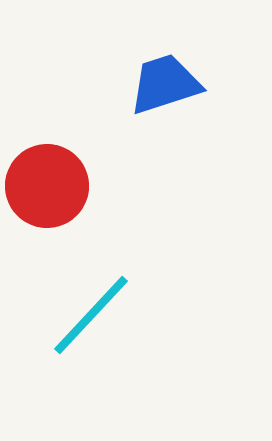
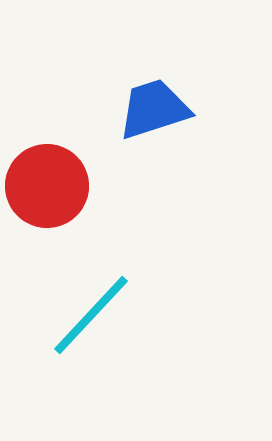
blue trapezoid: moved 11 px left, 25 px down
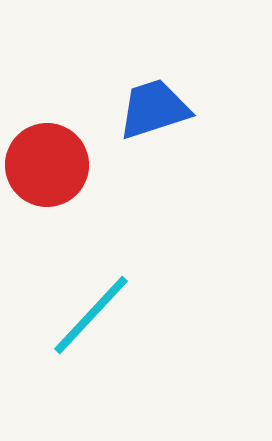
red circle: moved 21 px up
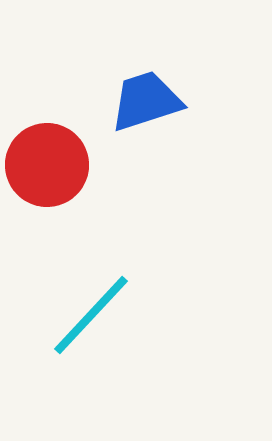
blue trapezoid: moved 8 px left, 8 px up
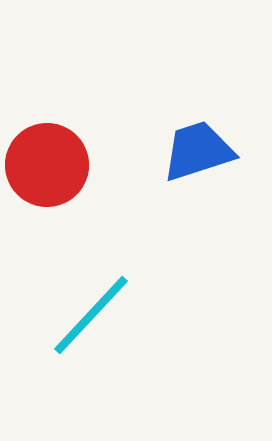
blue trapezoid: moved 52 px right, 50 px down
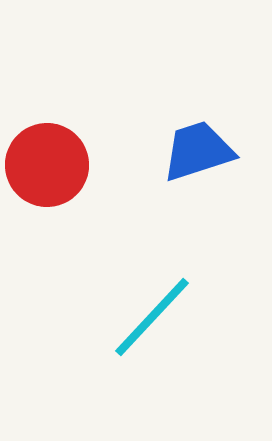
cyan line: moved 61 px right, 2 px down
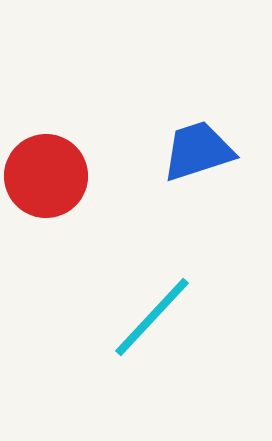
red circle: moved 1 px left, 11 px down
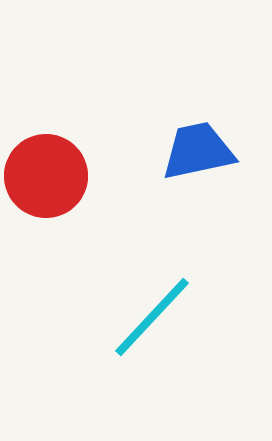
blue trapezoid: rotated 6 degrees clockwise
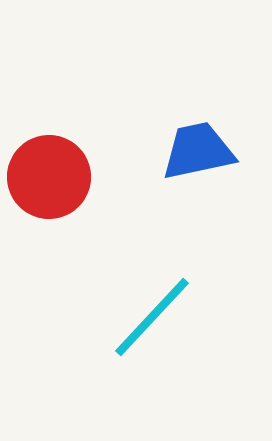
red circle: moved 3 px right, 1 px down
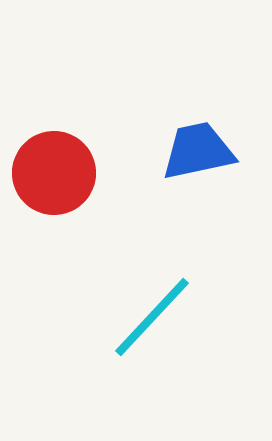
red circle: moved 5 px right, 4 px up
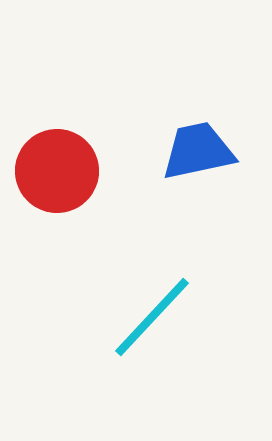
red circle: moved 3 px right, 2 px up
